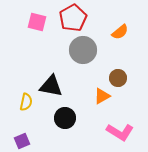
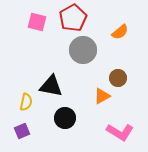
purple square: moved 10 px up
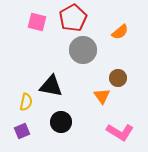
orange triangle: rotated 36 degrees counterclockwise
black circle: moved 4 px left, 4 px down
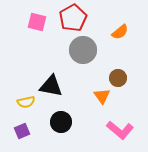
yellow semicircle: rotated 66 degrees clockwise
pink L-shape: moved 2 px up; rotated 8 degrees clockwise
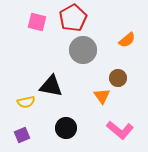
orange semicircle: moved 7 px right, 8 px down
black circle: moved 5 px right, 6 px down
purple square: moved 4 px down
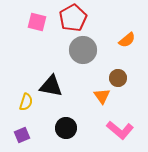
yellow semicircle: rotated 60 degrees counterclockwise
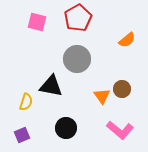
red pentagon: moved 5 px right
gray circle: moved 6 px left, 9 px down
brown circle: moved 4 px right, 11 px down
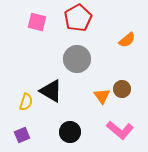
black triangle: moved 5 px down; rotated 20 degrees clockwise
black circle: moved 4 px right, 4 px down
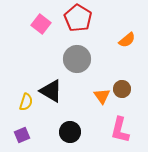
red pentagon: rotated 12 degrees counterclockwise
pink square: moved 4 px right, 2 px down; rotated 24 degrees clockwise
pink L-shape: rotated 64 degrees clockwise
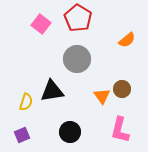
black triangle: moved 1 px right; rotated 40 degrees counterclockwise
